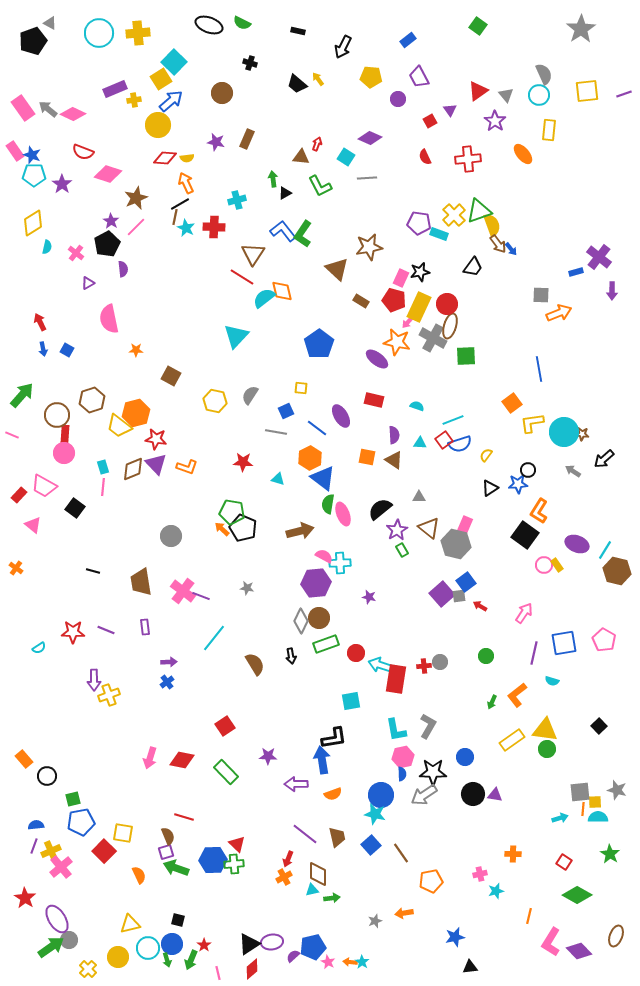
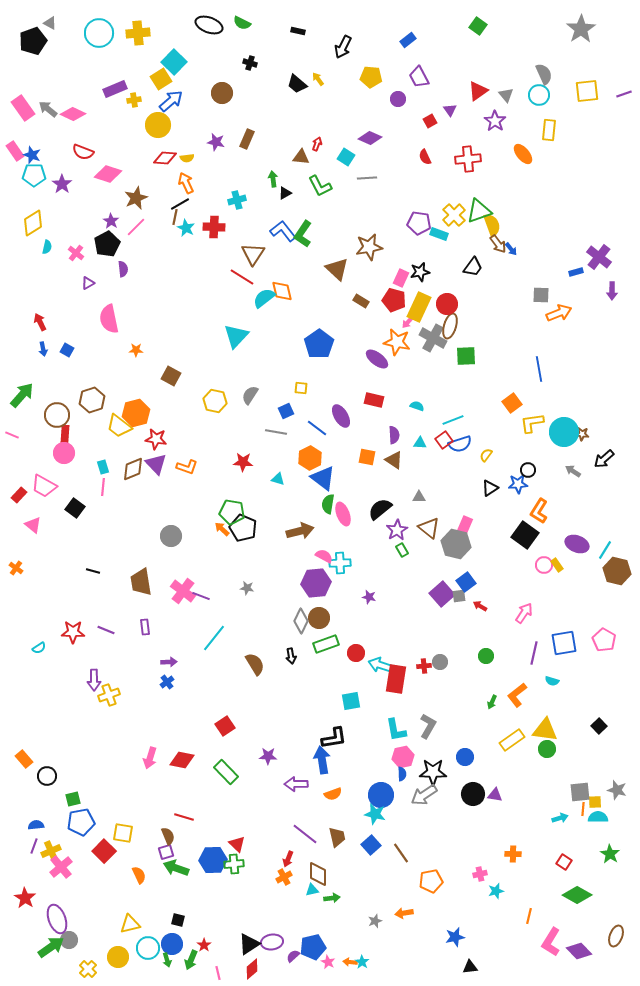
purple ellipse at (57, 919): rotated 12 degrees clockwise
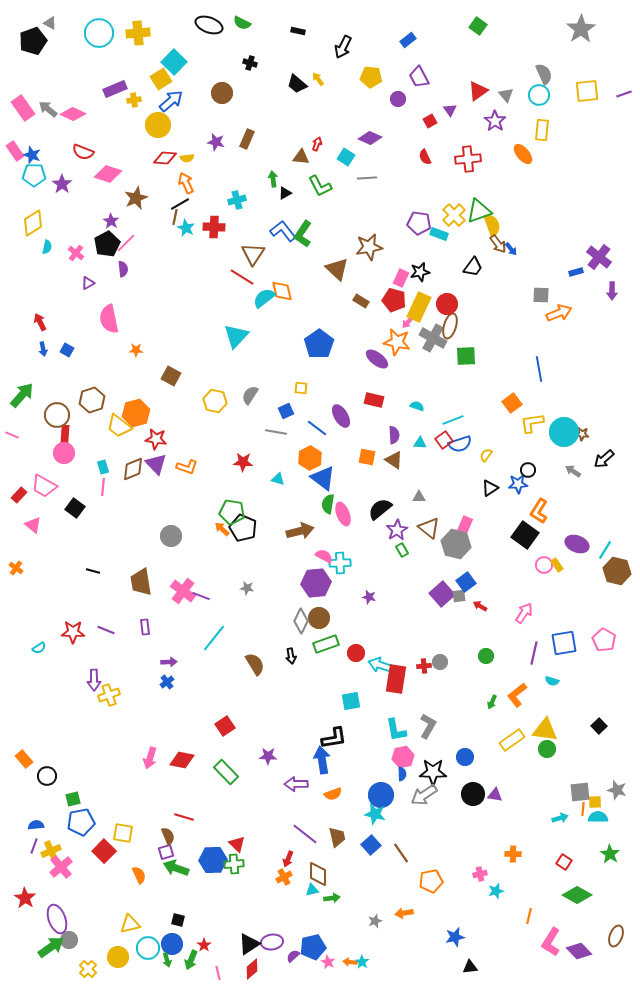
yellow rectangle at (549, 130): moved 7 px left
pink line at (136, 227): moved 10 px left, 16 px down
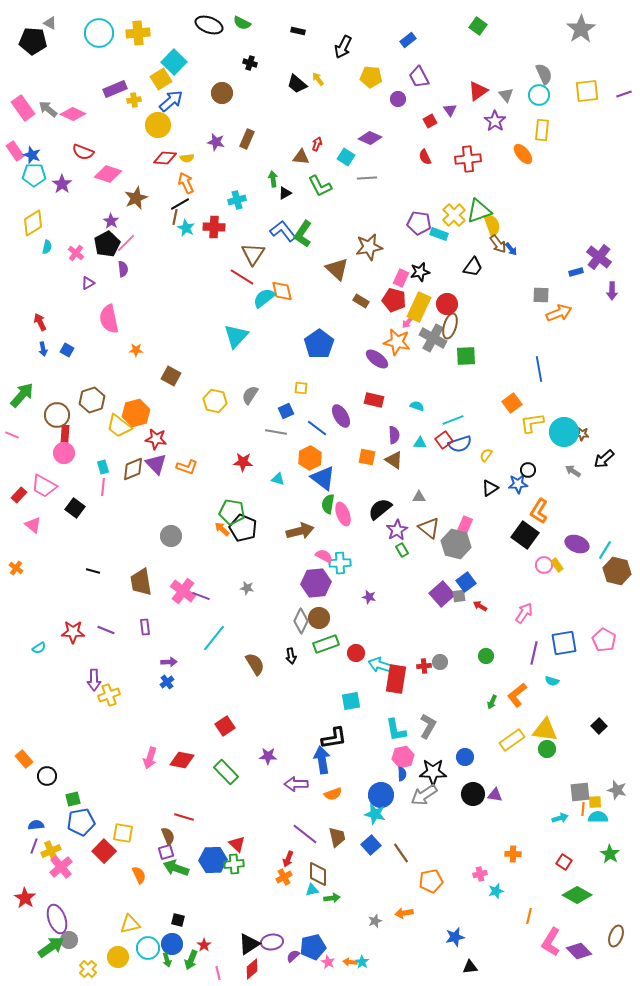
black pentagon at (33, 41): rotated 24 degrees clockwise
